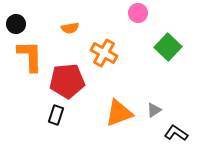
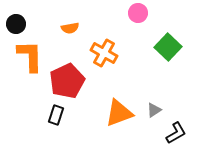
red pentagon: rotated 20 degrees counterclockwise
black L-shape: rotated 115 degrees clockwise
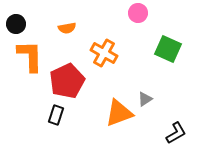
orange semicircle: moved 3 px left
green square: moved 2 px down; rotated 20 degrees counterclockwise
gray triangle: moved 9 px left, 11 px up
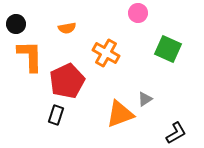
orange cross: moved 2 px right
orange triangle: moved 1 px right, 1 px down
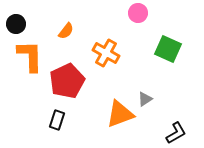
orange semicircle: moved 1 px left, 3 px down; rotated 42 degrees counterclockwise
black rectangle: moved 1 px right, 5 px down
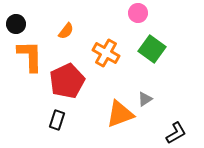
green square: moved 16 px left; rotated 12 degrees clockwise
